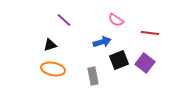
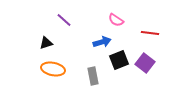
black triangle: moved 4 px left, 2 px up
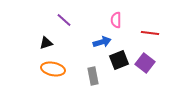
pink semicircle: rotated 56 degrees clockwise
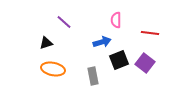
purple line: moved 2 px down
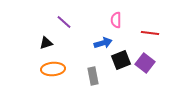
blue arrow: moved 1 px right, 1 px down
black square: moved 2 px right
orange ellipse: rotated 15 degrees counterclockwise
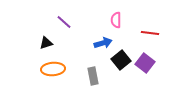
black square: rotated 18 degrees counterclockwise
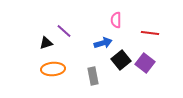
purple line: moved 9 px down
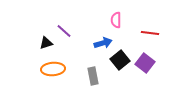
black square: moved 1 px left
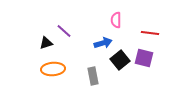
purple square: moved 1 px left, 5 px up; rotated 24 degrees counterclockwise
